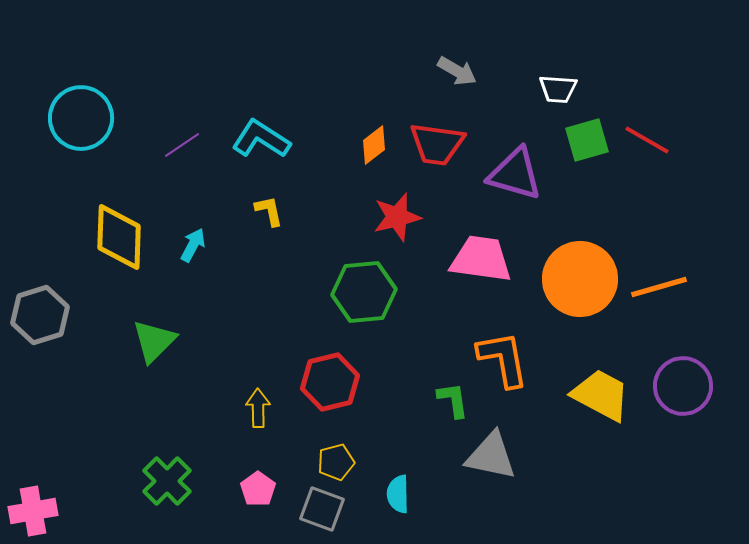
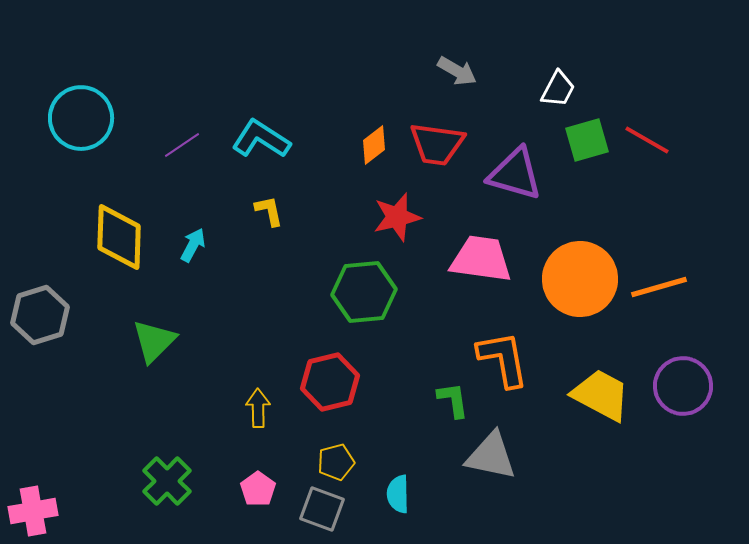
white trapezoid: rotated 66 degrees counterclockwise
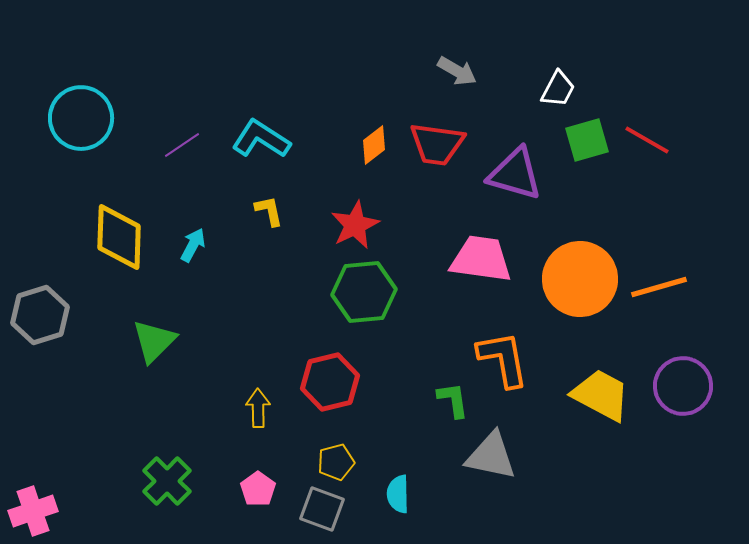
red star: moved 42 px left, 8 px down; rotated 12 degrees counterclockwise
pink cross: rotated 9 degrees counterclockwise
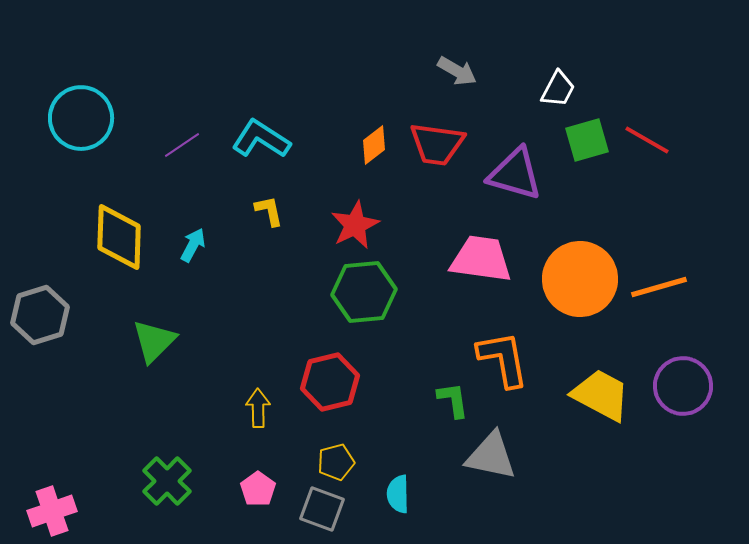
pink cross: moved 19 px right
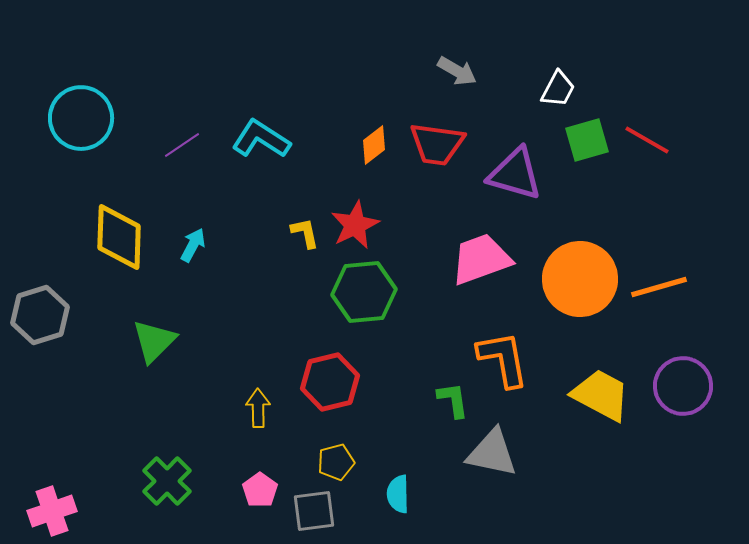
yellow L-shape: moved 36 px right, 22 px down
pink trapezoid: rotated 28 degrees counterclockwise
gray triangle: moved 1 px right, 3 px up
pink pentagon: moved 2 px right, 1 px down
gray square: moved 8 px left, 2 px down; rotated 27 degrees counterclockwise
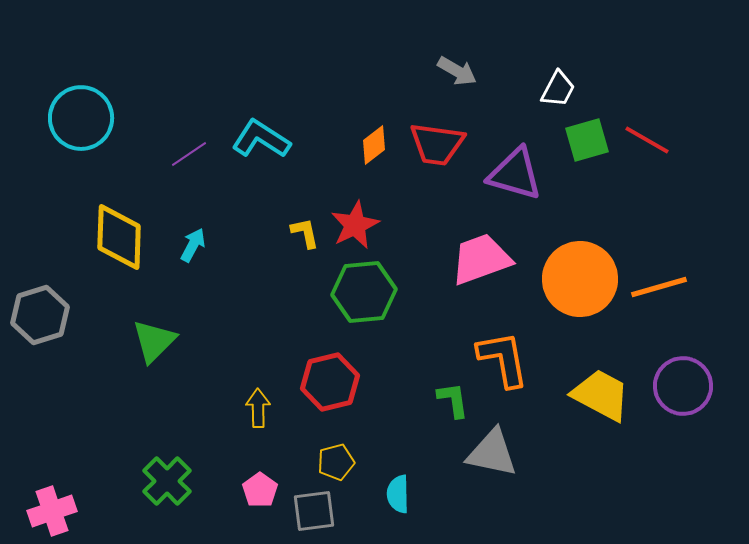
purple line: moved 7 px right, 9 px down
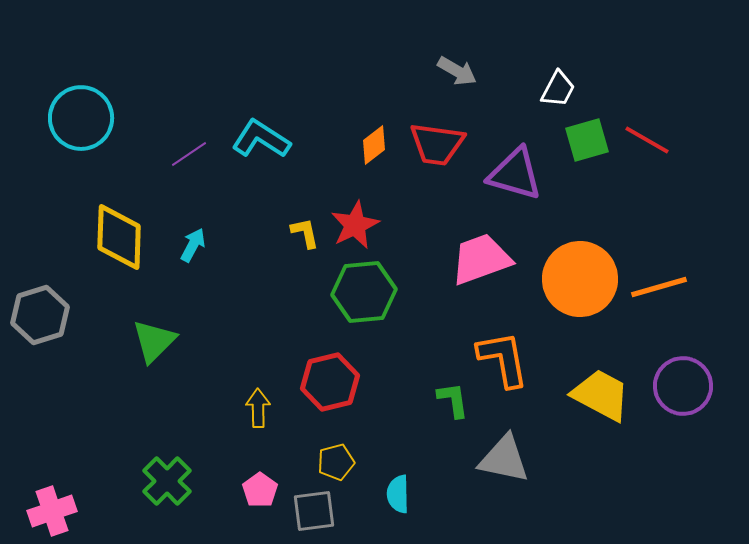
gray triangle: moved 12 px right, 6 px down
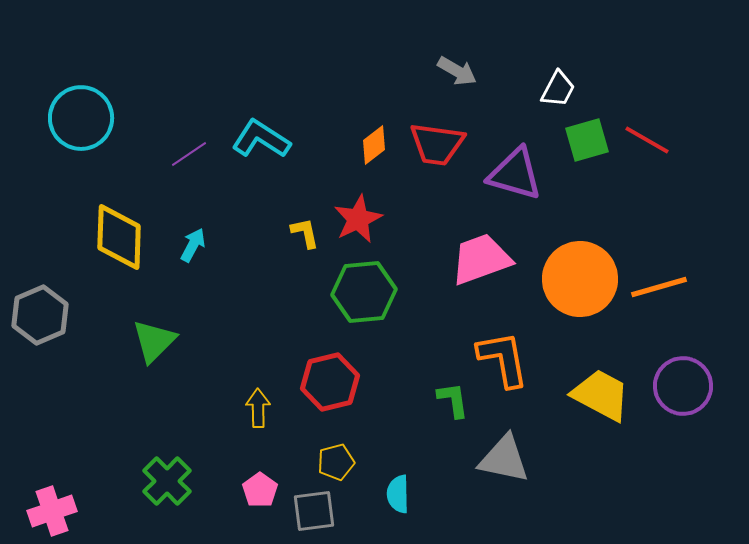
red star: moved 3 px right, 6 px up
gray hexagon: rotated 6 degrees counterclockwise
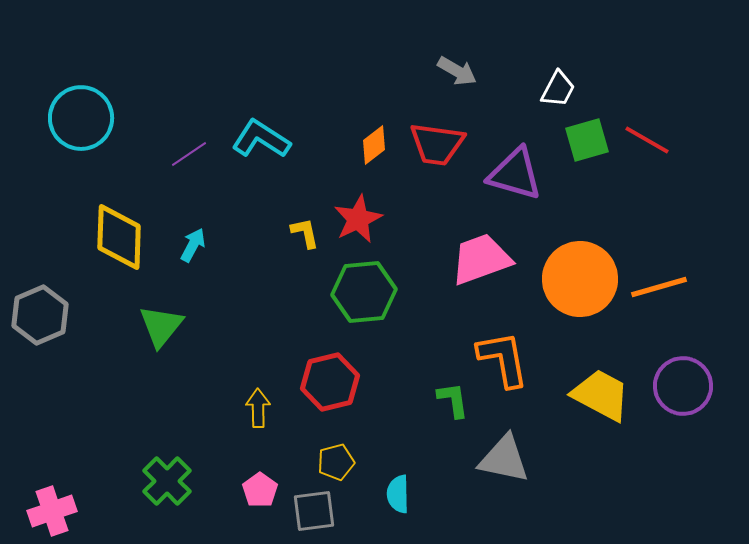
green triangle: moved 7 px right, 15 px up; rotated 6 degrees counterclockwise
